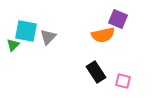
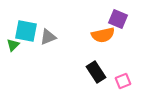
gray triangle: rotated 24 degrees clockwise
pink square: rotated 35 degrees counterclockwise
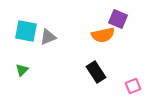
green triangle: moved 9 px right, 25 px down
pink square: moved 10 px right, 5 px down
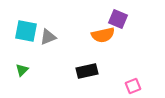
black rectangle: moved 9 px left, 1 px up; rotated 70 degrees counterclockwise
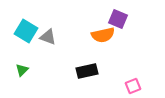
cyan square: rotated 20 degrees clockwise
gray triangle: rotated 42 degrees clockwise
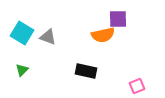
purple square: rotated 24 degrees counterclockwise
cyan square: moved 4 px left, 2 px down
black rectangle: moved 1 px left; rotated 25 degrees clockwise
pink square: moved 4 px right
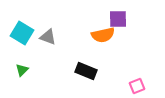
black rectangle: rotated 10 degrees clockwise
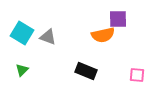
pink square: moved 11 px up; rotated 28 degrees clockwise
